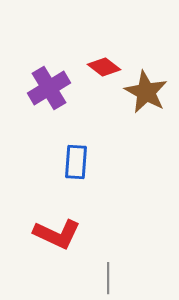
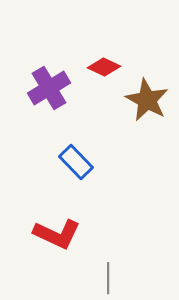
red diamond: rotated 12 degrees counterclockwise
brown star: moved 1 px right, 8 px down
blue rectangle: rotated 48 degrees counterclockwise
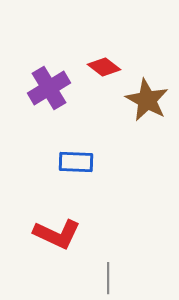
red diamond: rotated 12 degrees clockwise
blue rectangle: rotated 44 degrees counterclockwise
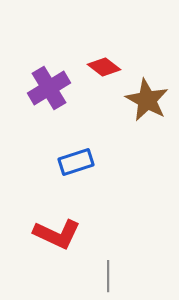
blue rectangle: rotated 20 degrees counterclockwise
gray line: moved 2 px up
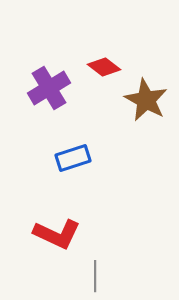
brown star: moved 1 px left
blue rectangle: moved 3 px left, 4 px up
gray line: moved 13 px left
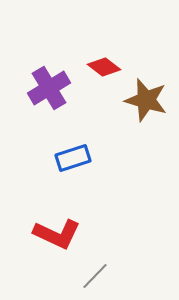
brown star: rotated 12 degrees counterclockwise
gray line: rotated 44 degrees clockwise
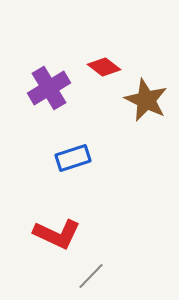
brown star: rotated 9 degrees clockwise
gray line: moved 4 px left
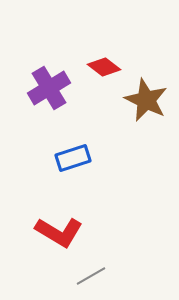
red L-shape: moved 2 px right, 2 px up; rotated 6 degrees clockwise
gray line: rotated 16 degrees clockwise
